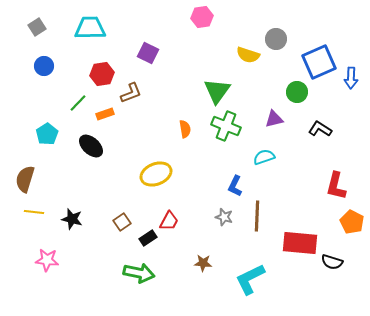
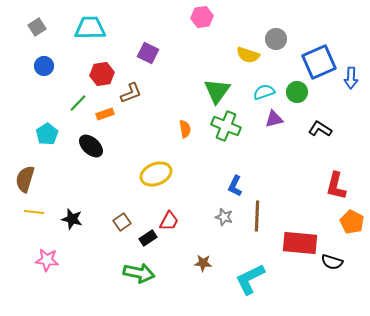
cyan semicircle: moved 65 px up
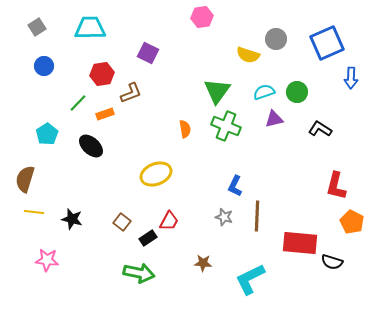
blue square: moved 8 px right, 19 px up
brown square: rotated 18 degrees counterclockwise
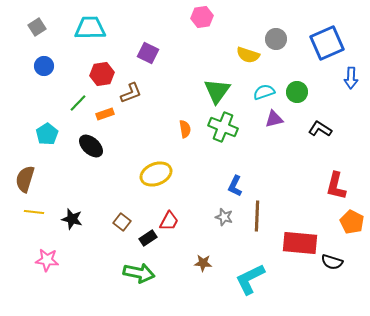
green cross: moved 3 px left, 1 px down
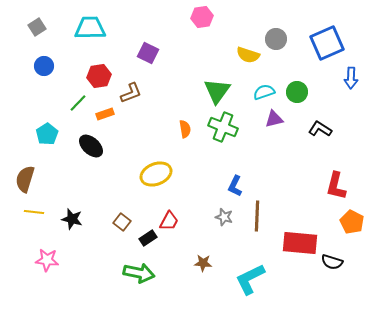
red hexagon: moved 3 px left, 2 px down
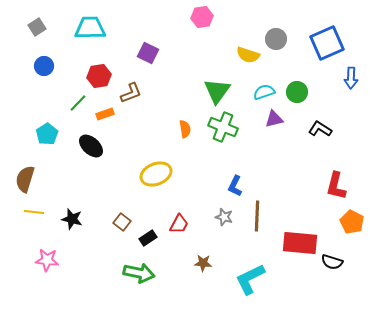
red trapezoid: moved 10 px right, 3 px down
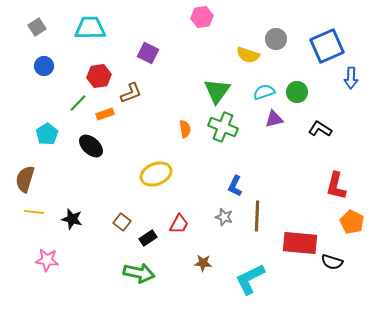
blue square: moved 3 px down
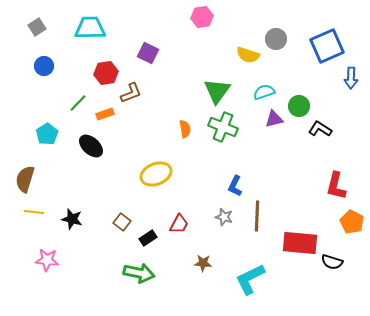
red hexagon: moved 7 px right, 3 px up
green circle: moved 2 px right, 14 px down
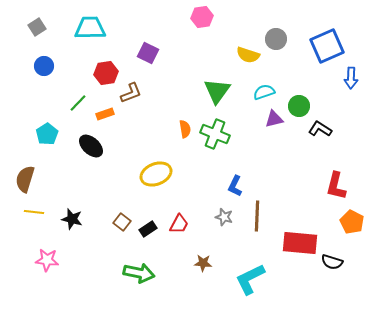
green cross: moved 8 px left, 7 px down
black rectangle: moved 9 px up
